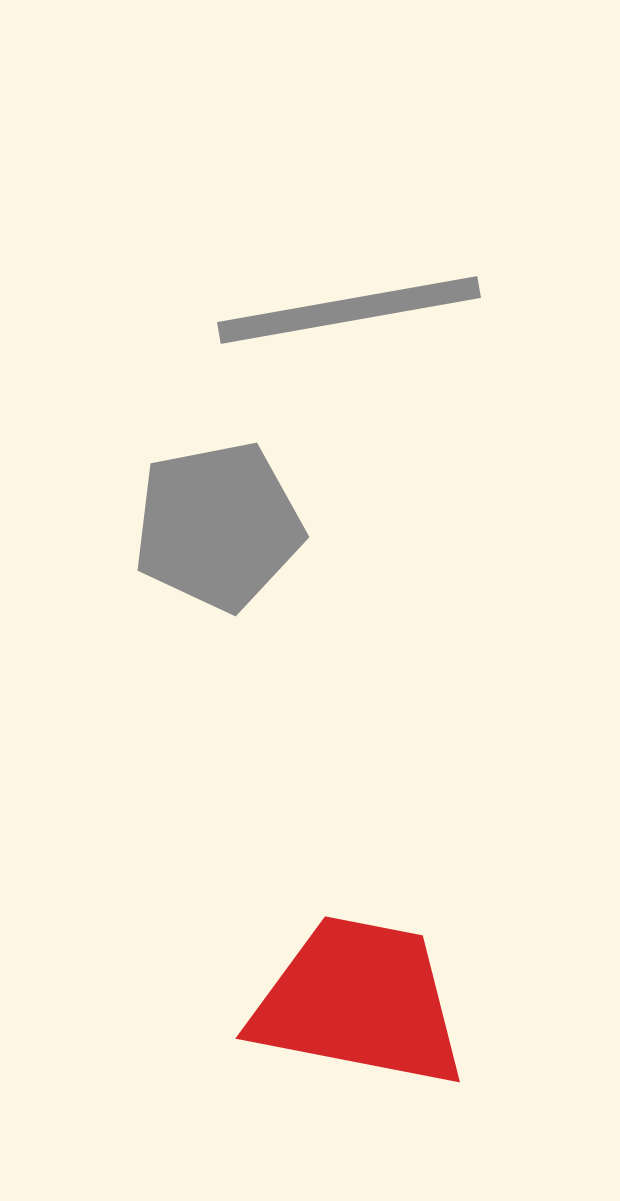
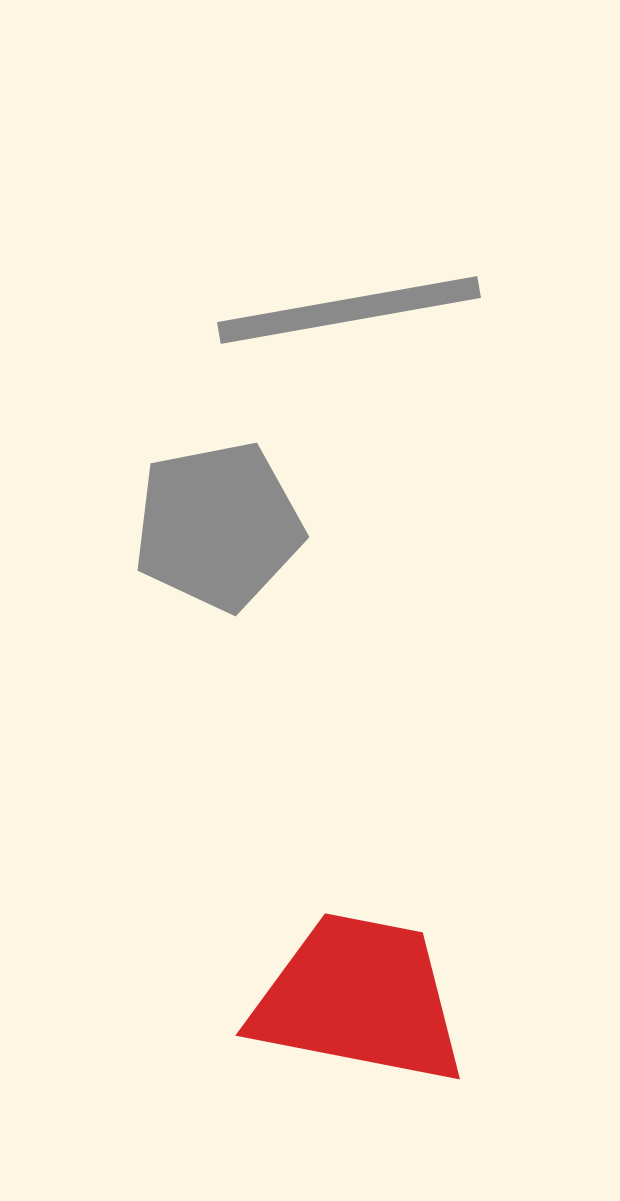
red trapezoid: moved 3 px up
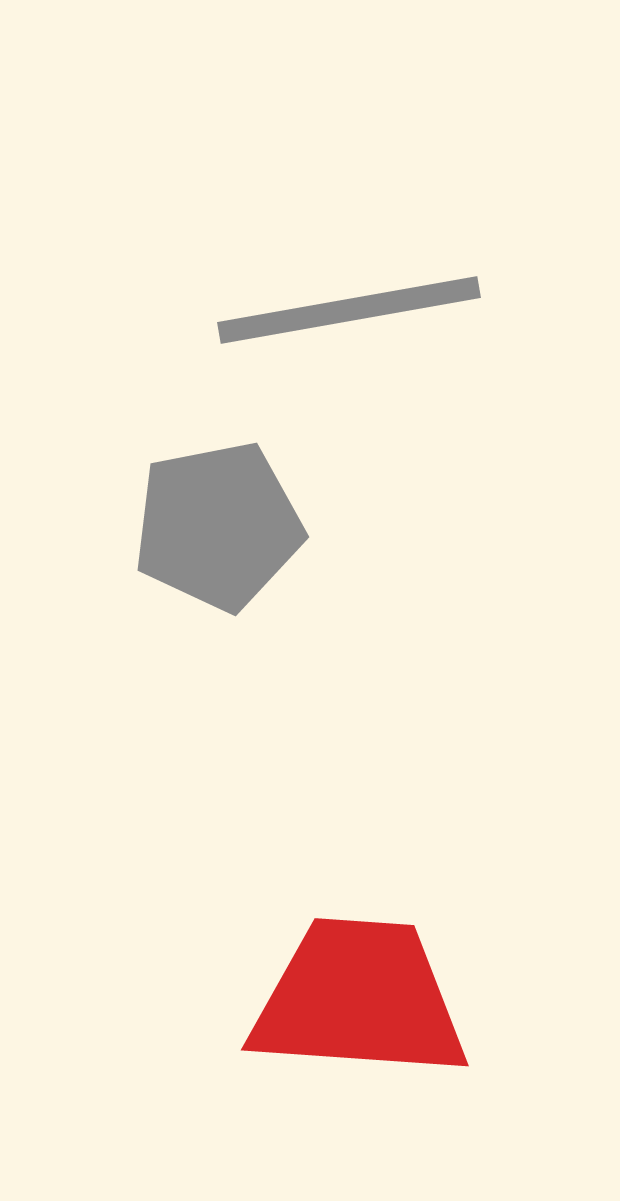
red trapezoid: rotated 7 degrees counterclockwise
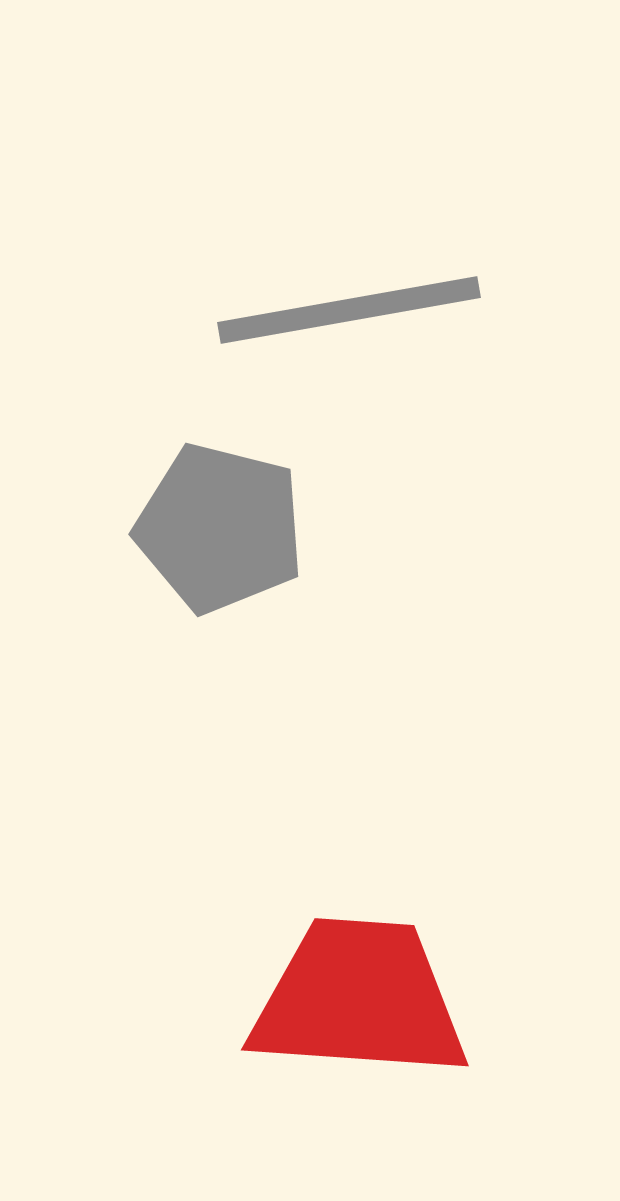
gray pentagon: moved 2 px right, 2 px down; rotated 25 degrees clockwise
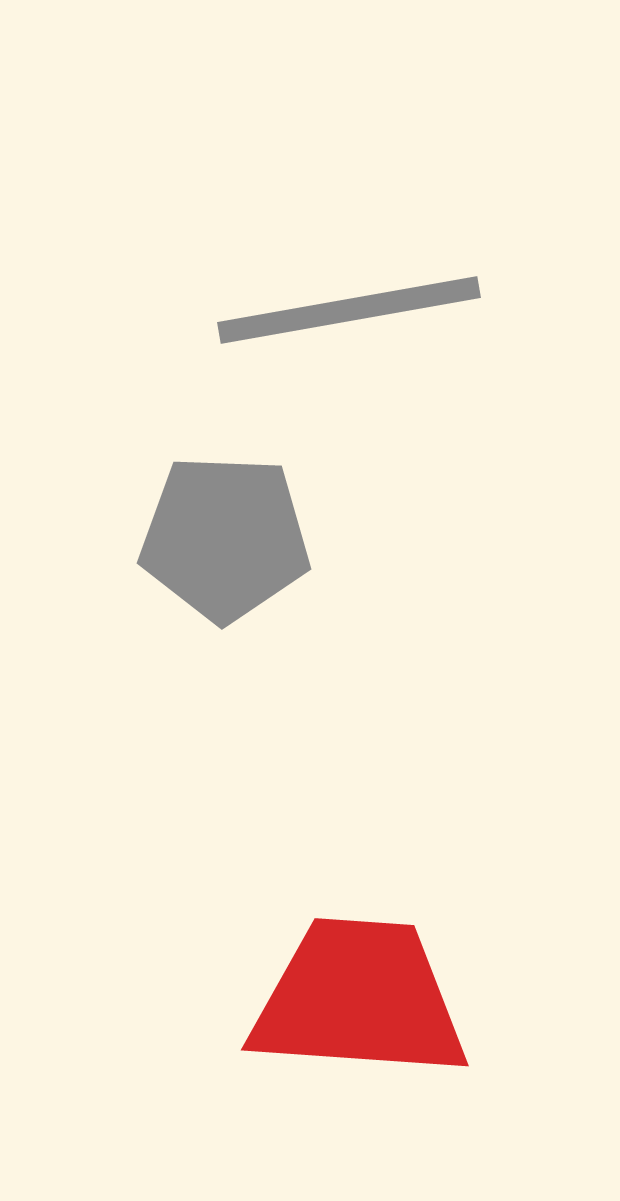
gray pentagon: moved 5 px right, 10 px down; rotated 12 degrees counterclockwise
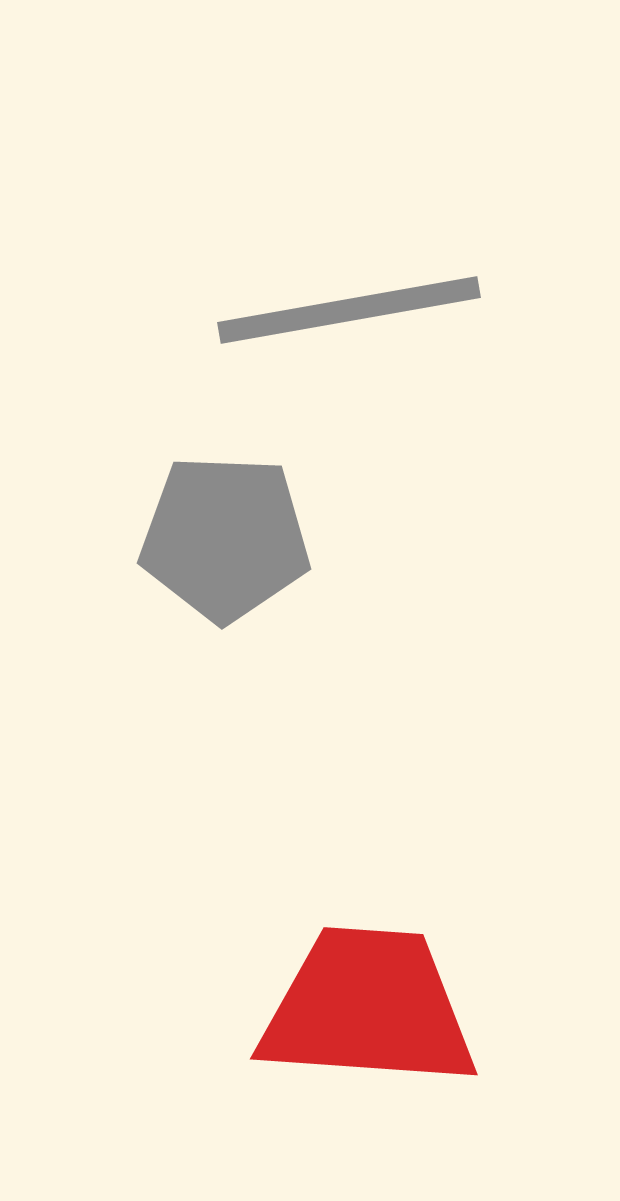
red trapezoid: moved 9 px right, 9 px down
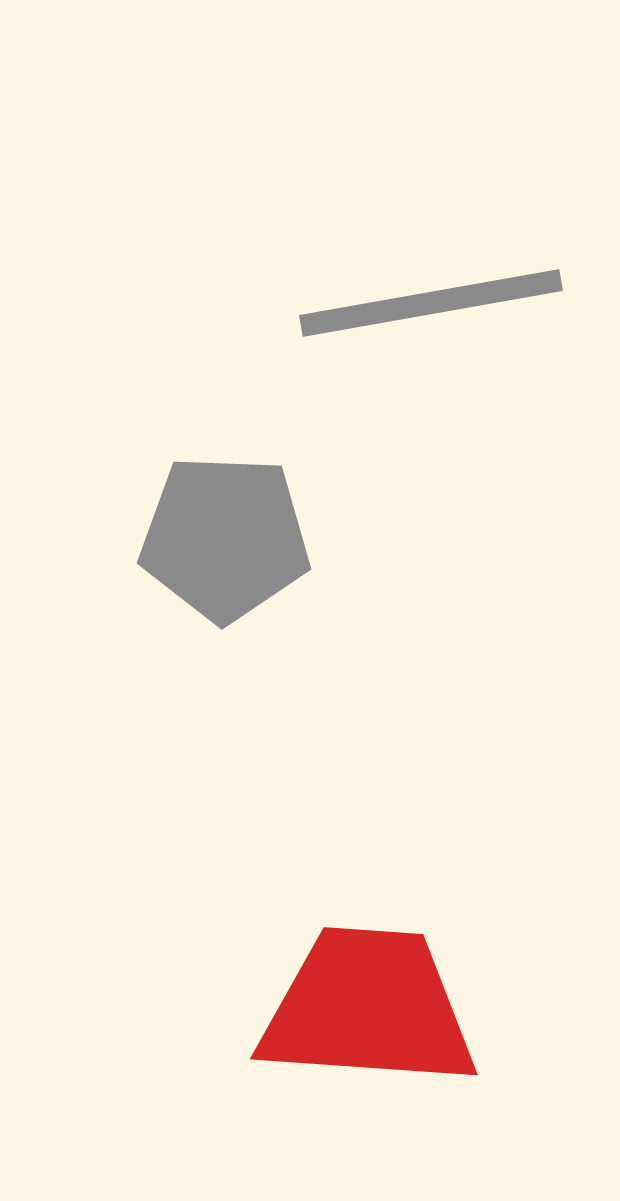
gray line: moved 82 px right, 7 px up
